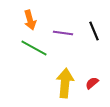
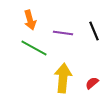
yellow arrow: moved 2 px left, 5 px up
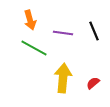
red semicircle: moved 1 px right
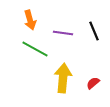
green line: moved 1 px right, 1 px down
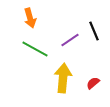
orange arrow: moved 2 px up
purple line: moved 7 px right, 7 px down; rotated 42 degrees counterclockwise
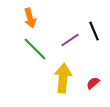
green line: rotated 16 degrees clockwise
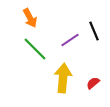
orange arrow: rotated 12 degrees counterclockwise
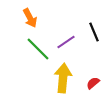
black line: moved 1 px down
purple line: moved 4 px left, 2 px down
green line: moved 3 px right
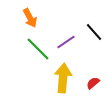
black line: rotated 18 degrees counterclockwise
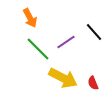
yellow arrow: rotated 112 degrees clockwise
red semicircle: rotated 72 degrees counterclockwise
